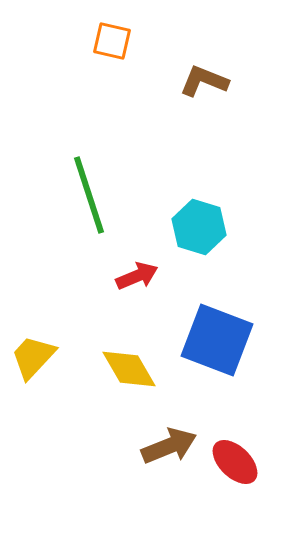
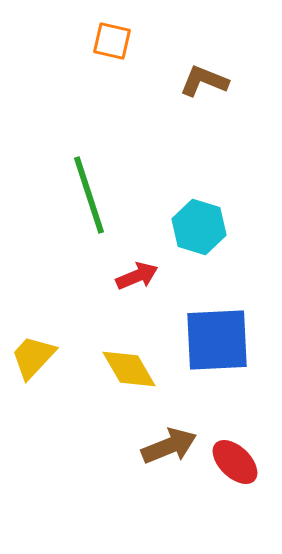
blue square: rotated 24 degrees counterclockwise
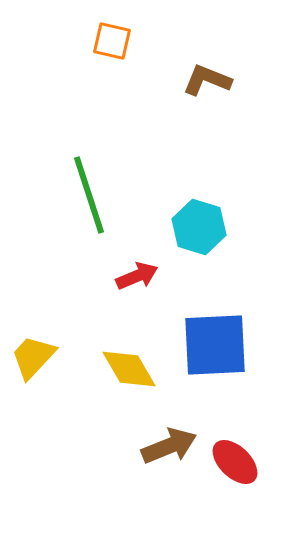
brown L-shape: moved 3 px right, 1 px up
blue square: moved 2 px left, 5 px down
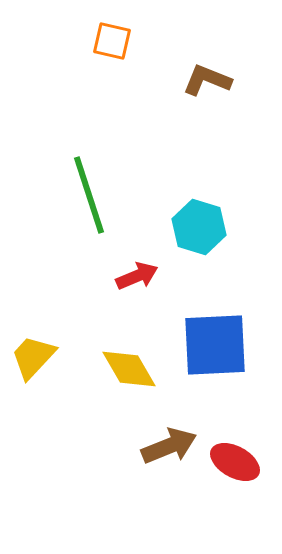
red ellipse: rotated 15 degrees counterclockwise
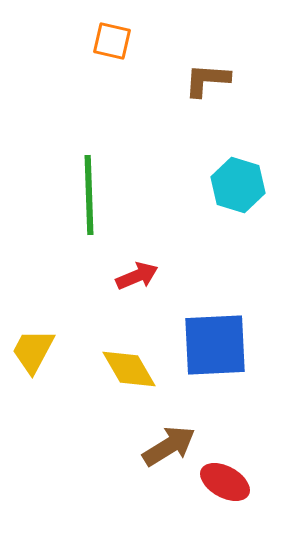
brown L-shape: rotated 18 degrees counterclockwise
green line: rotated 16 degrees clockwise
cyan hexagon: moved 39 px right, 42 px up
yellow trapezoid: moved 6 px up; rotated 15 degrees counterclockwise
brown arrow: rotated 10 degrees counterclockwise
red ellipse: moved 10 px left, 20 px down
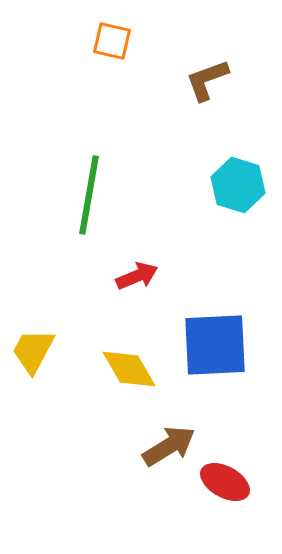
brown L-shape: rotated 24 degrees counterclockwise
green line: rotated 12 degrees clockwise
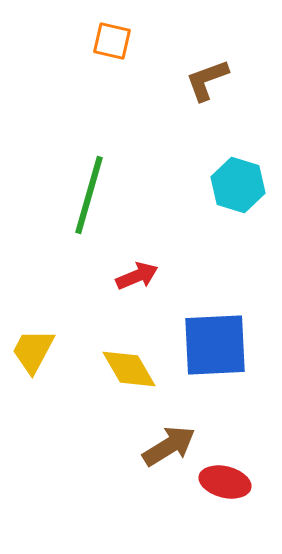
green line: rotated 6 degrees clockwise
red ellipse: rotated 15 degrees counterclockwise
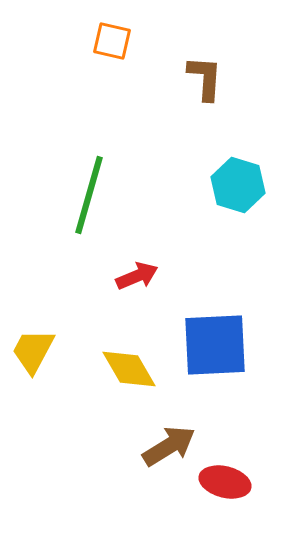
brown L-shape: moved 2 px left, 2 px up; rotated 114 degrees clockwise
